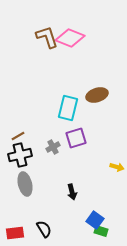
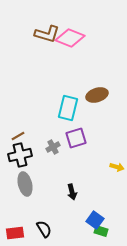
brown L-shape: moved 3 px up; rotated 125 degrees clockwise
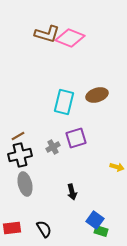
cyan rectangle: moved 4 px left, 6 px up
red rectangle: moved 3 px left, 5 px up
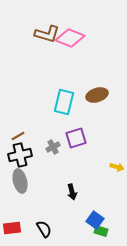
gray ellipse: moved 5 px left, 3 px up
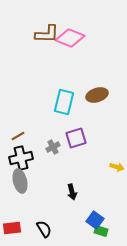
brown L-shape: rotated 15 degrees counterclockwise
black cross: moved 1 px right, 3 px down
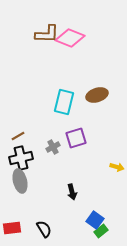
green rectangle: rotated 56 degrees counterclockwise
